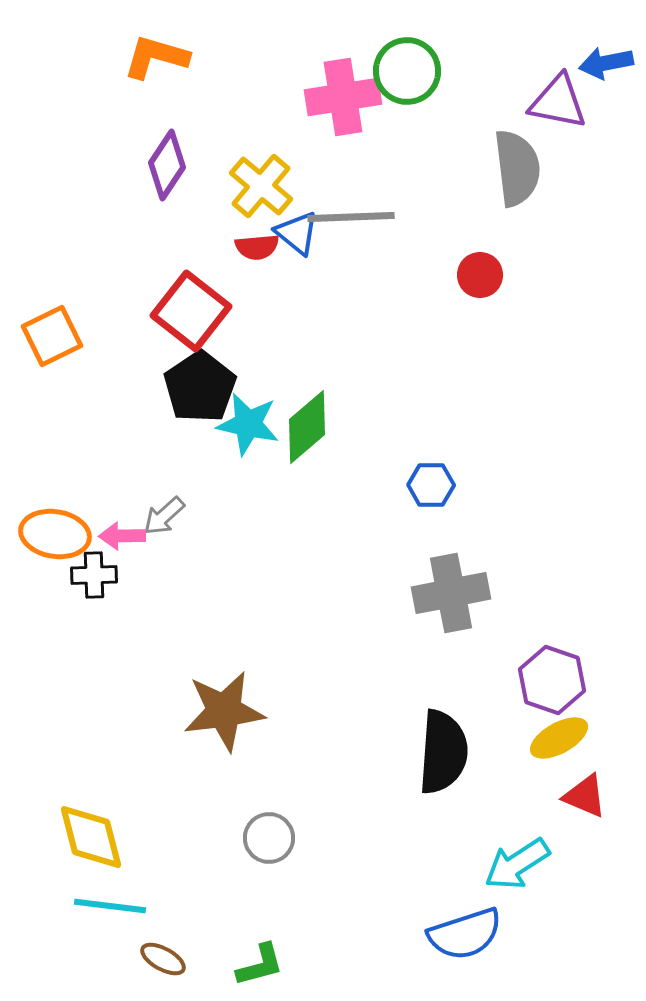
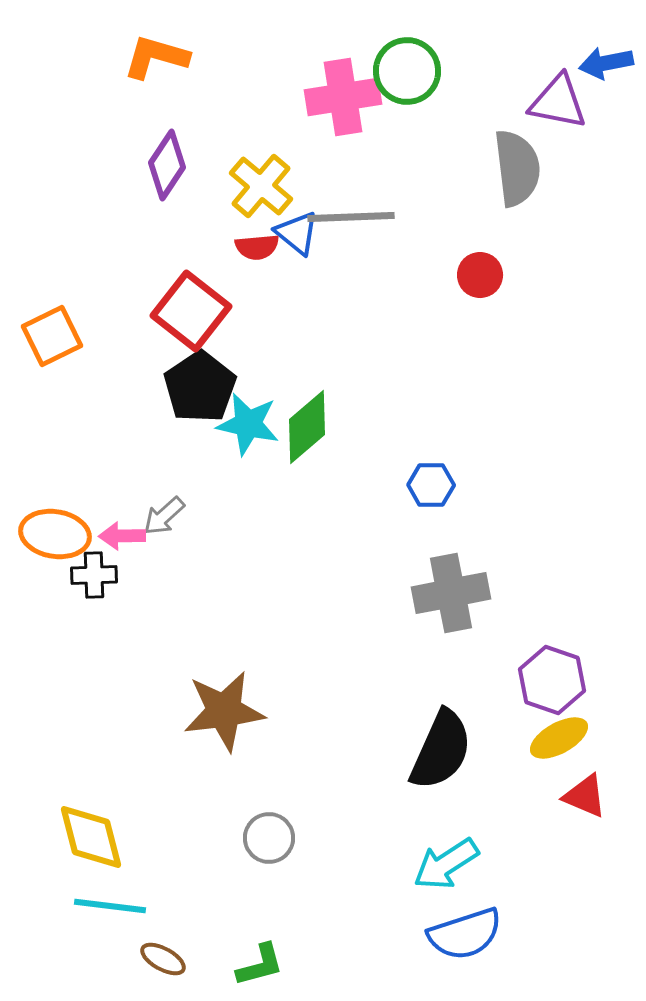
black semicircle: moved 2 px left, 2 px up; rotated 20 degrees clockwise
cyan arrow: moved 71 px left
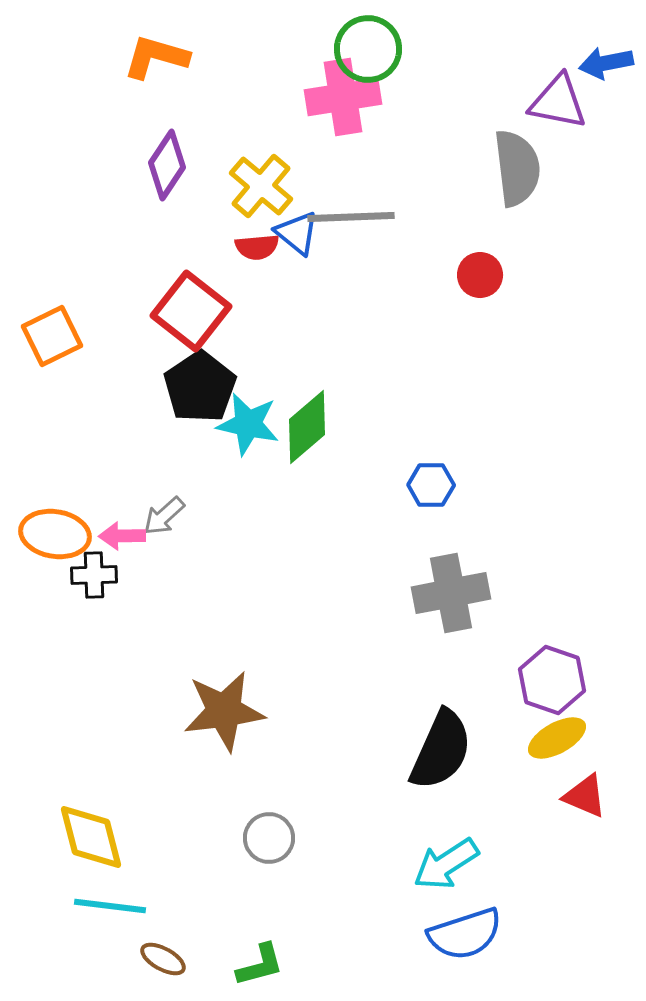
green circle: moved 39 px left, 22 px up
yellow ellipse: moved 2 px left
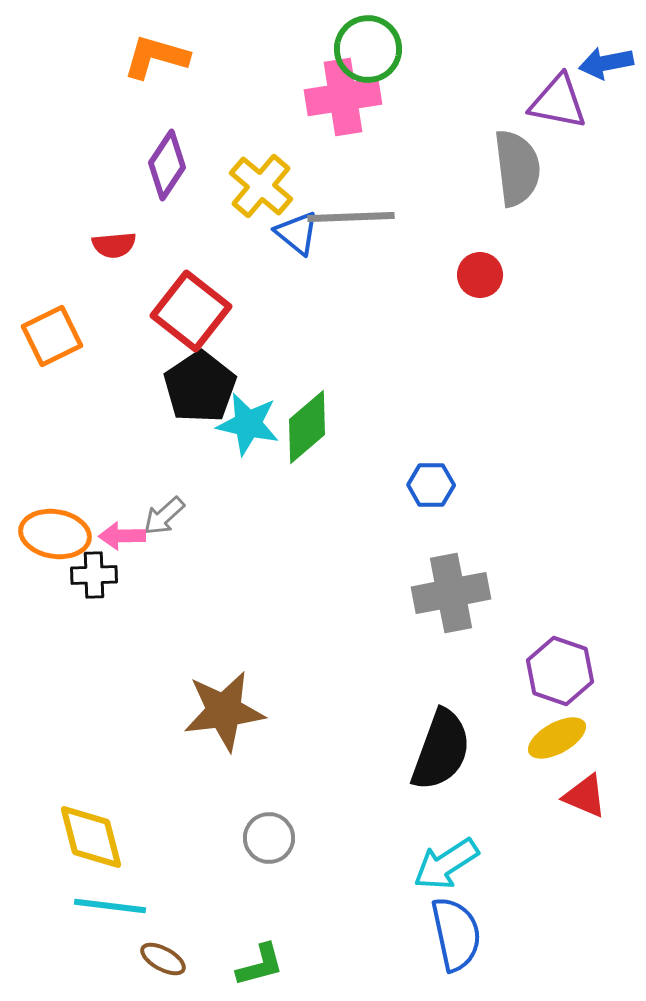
red semicircle: moved 143 px left, 2 px up
purple hexagon: moved 8 px right, 9 px up
black semicircle: rotated 4 degrees counterclockwise
blue semicircle: moved 9 px left; rotated 84 degrees counterclockwise
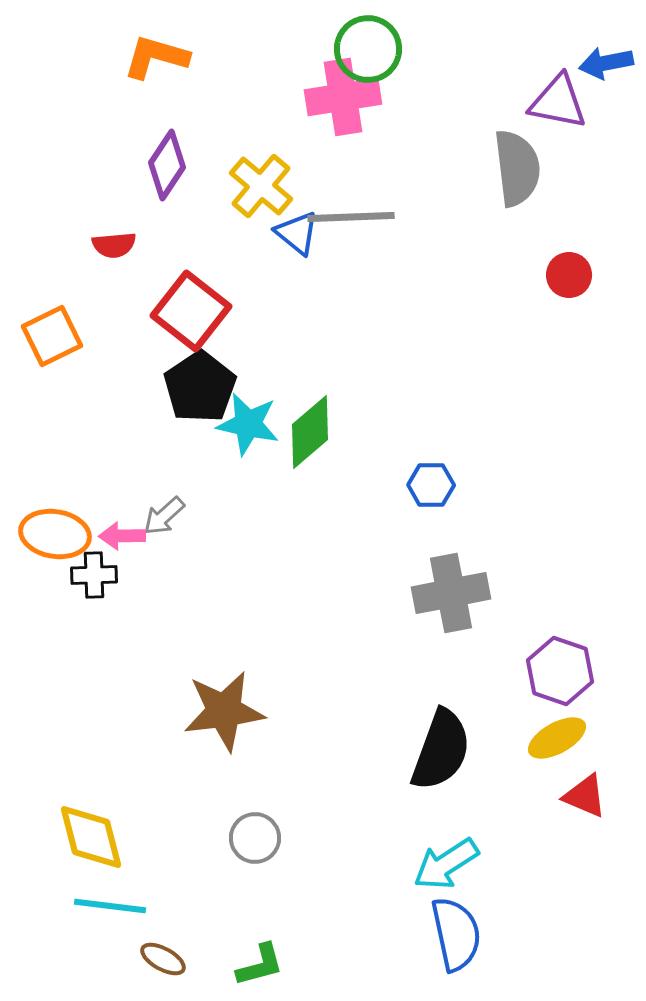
red circle: moved 89 px right
green diamond: moved 3 px right, 5 px down
gray circle: moved 14 px left
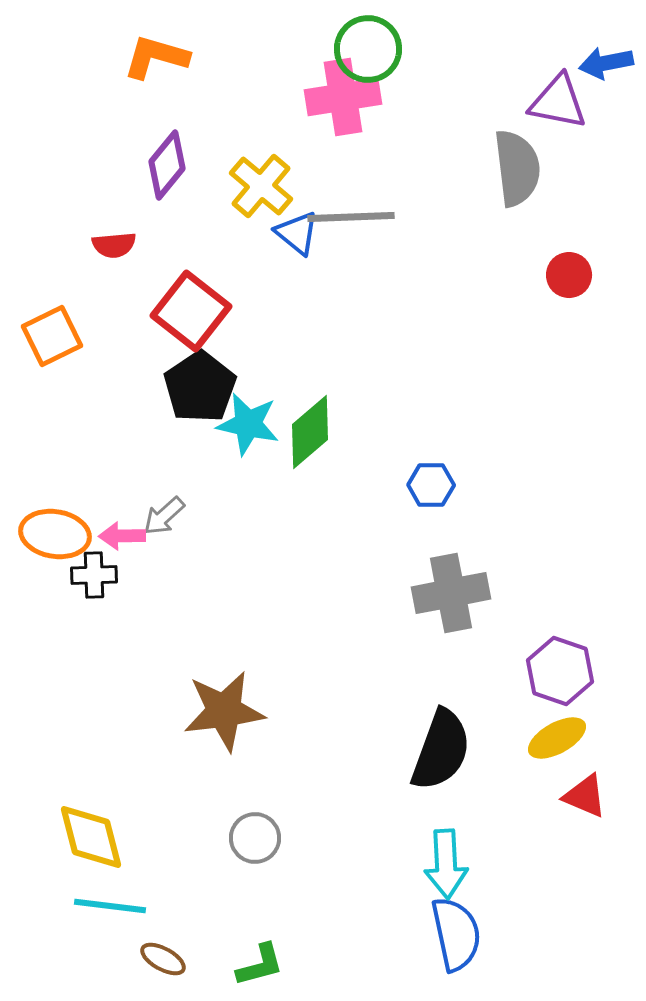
purple diamond: rotated 6 degrees clockwise
cyan arrow: rotated 60 degrees counterclockwise
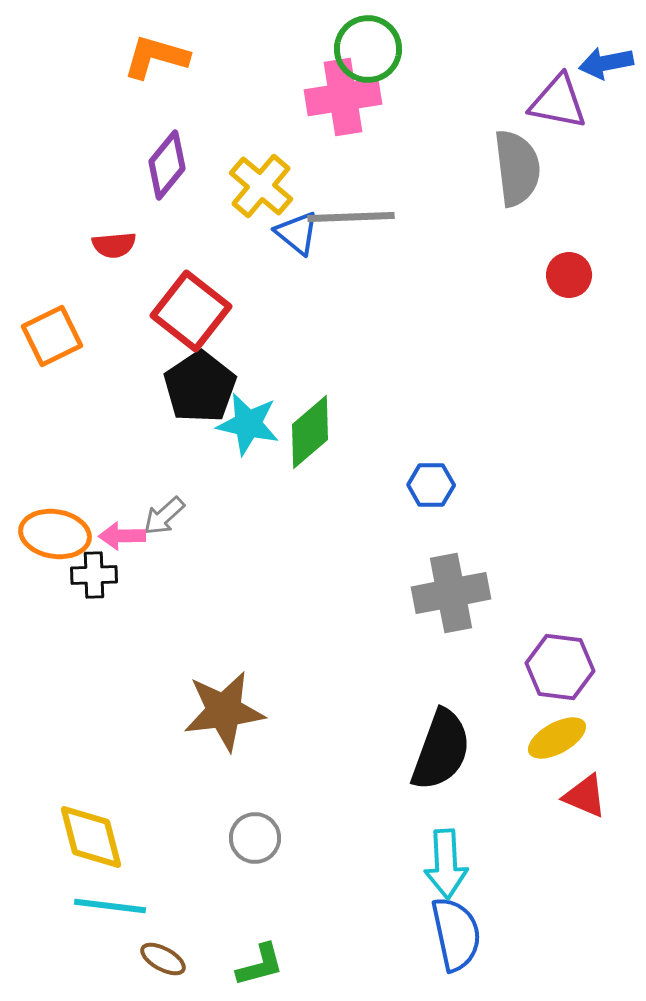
purple hexagon: moved 4 px up; rotated 12 degrees counterclockwise
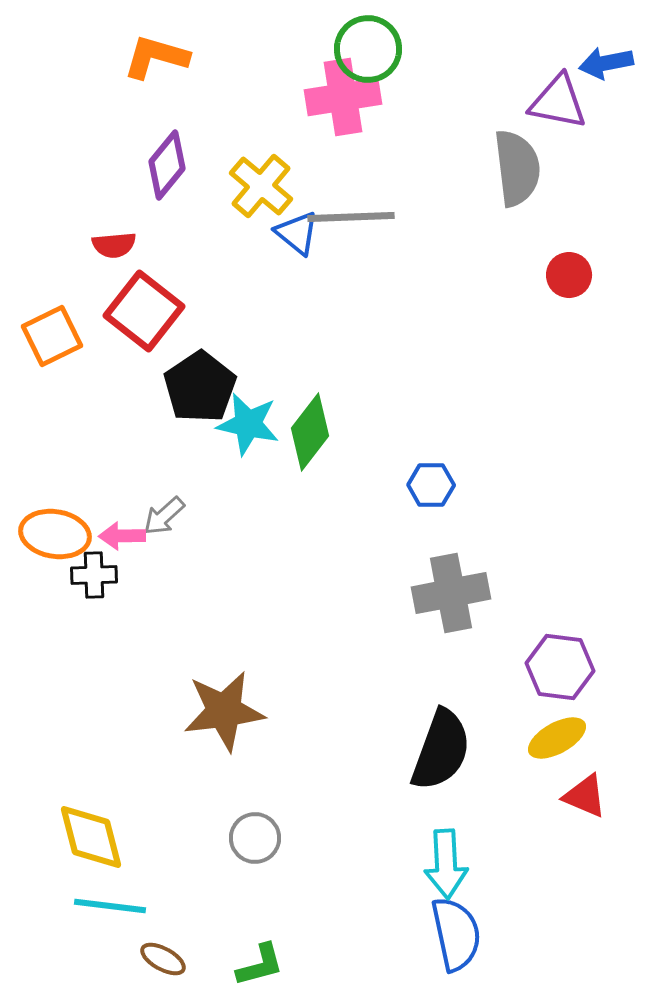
red square: moved 47 px left
green diamond: rotated 12 degrees counterclockwise
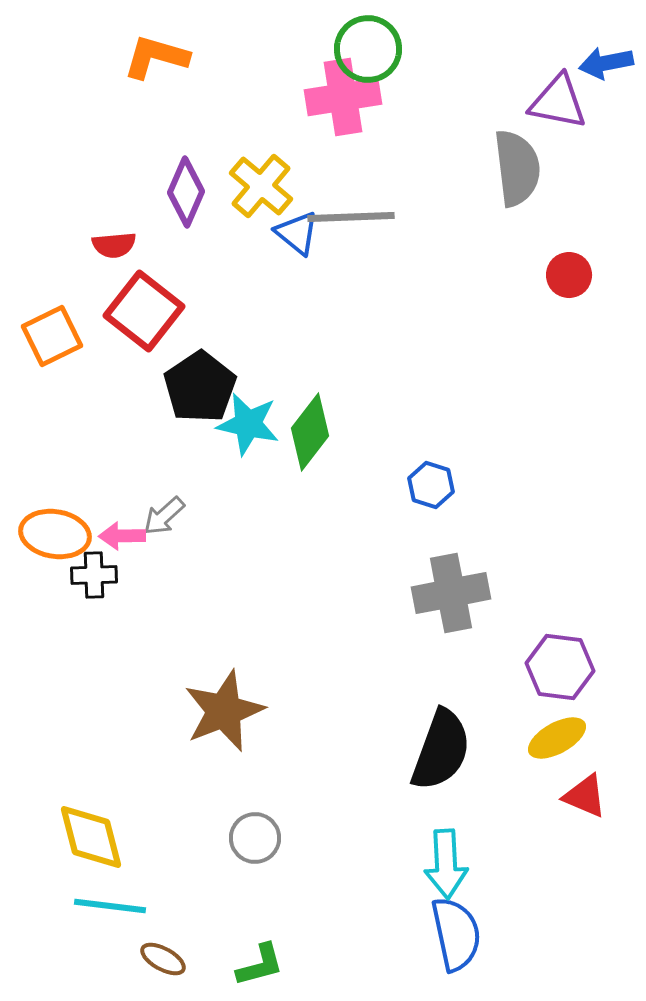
purple diamond: moved 19 px right, 27 px down; rotated 16 degrees counterclockwise
blue hexagon: rotated 18 degrees clockwise
brown star: rotated 14 degrees counterclockwise
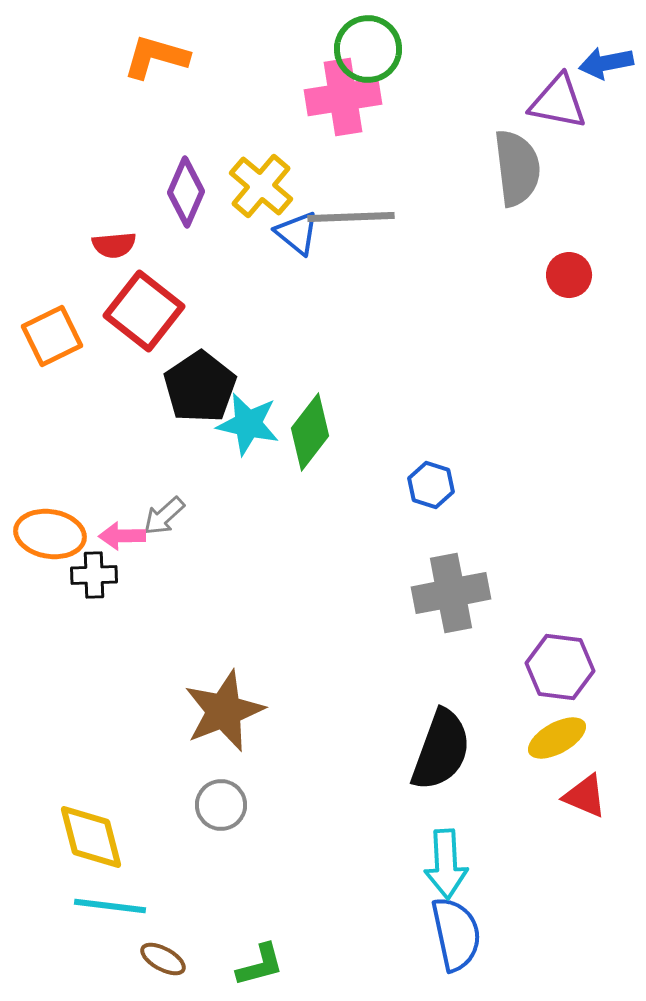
orange ellipse: moved 5 px left
gray circle: moved 34 px left, 33 px up
